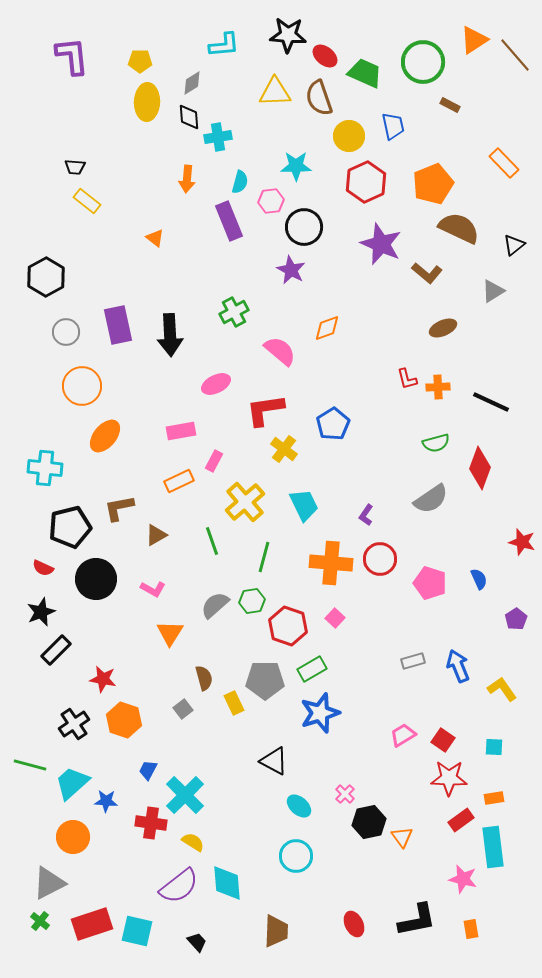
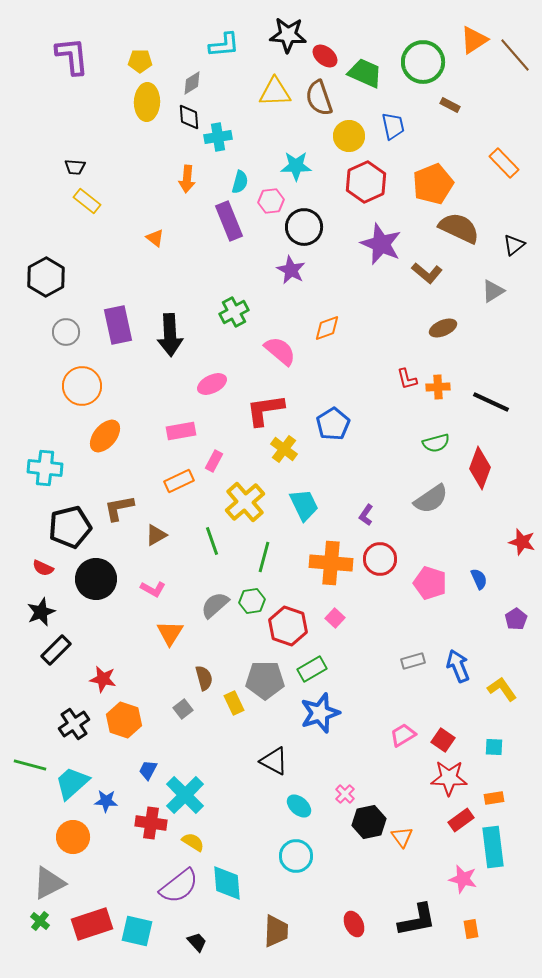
pink ellipse at (216, 384): moved 4 px left
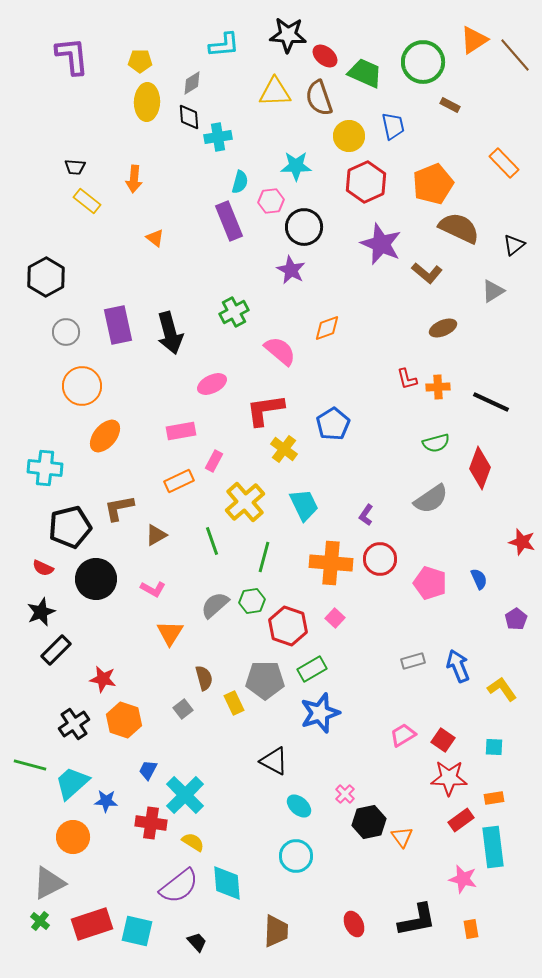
orange arrow at (187, 179): moved 53 px left
black arrow at (170, 335): moved 2 px up; rotated 12 degrees counterclockwise
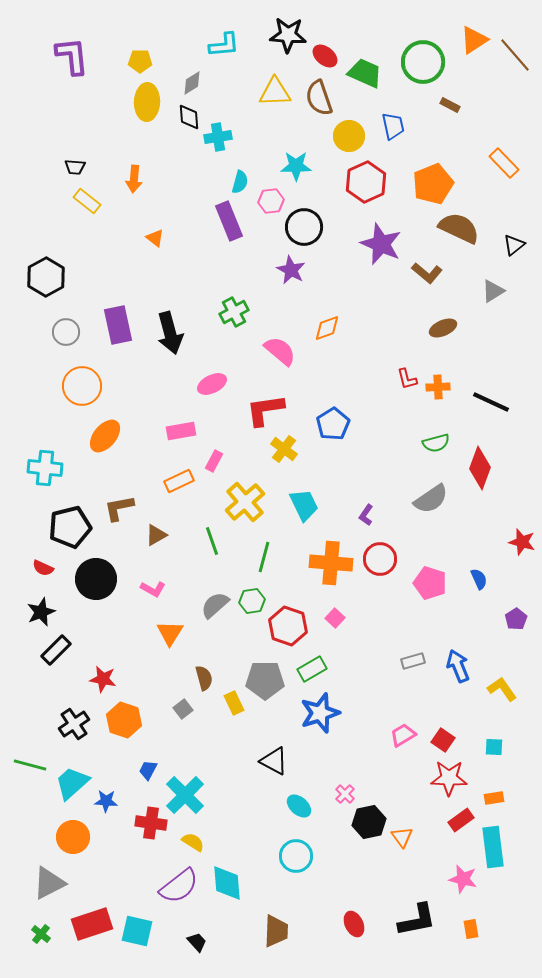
green cross at (40, 921): moved 1 px right, 13 px down
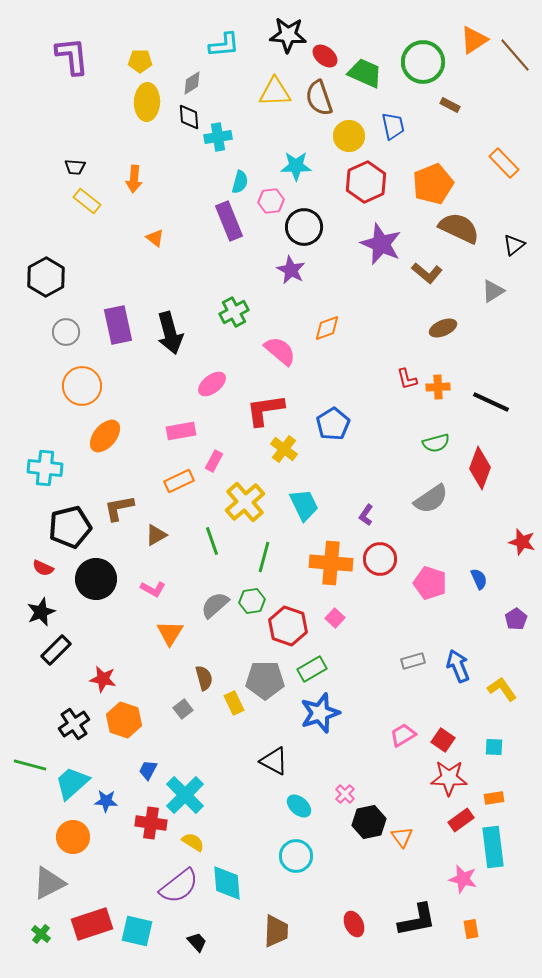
pink ellipse at (212, 384): rotated 12 degrees counterclockwise
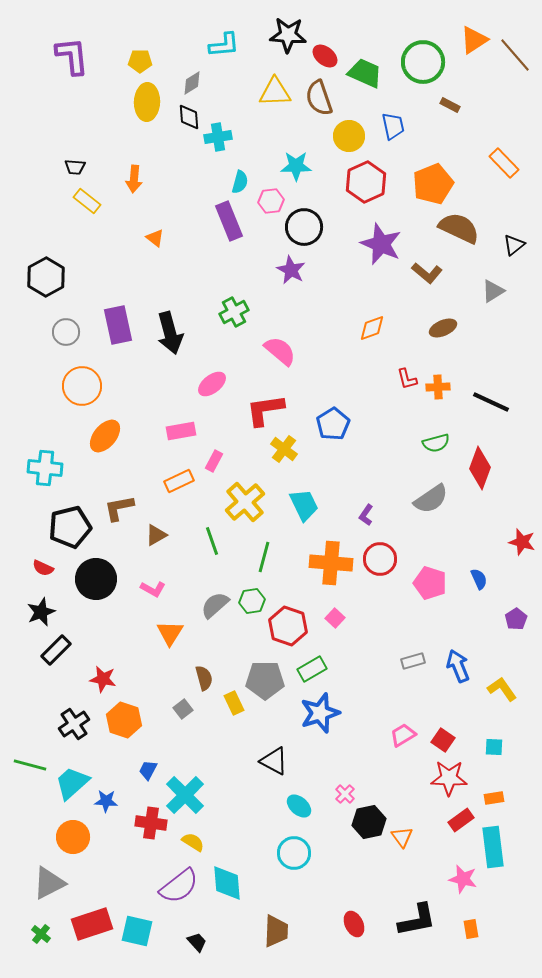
orange diamond at (327, 328): moved 45 px right
cyan circle at (296, 856): moved 2 px left, 3 px up
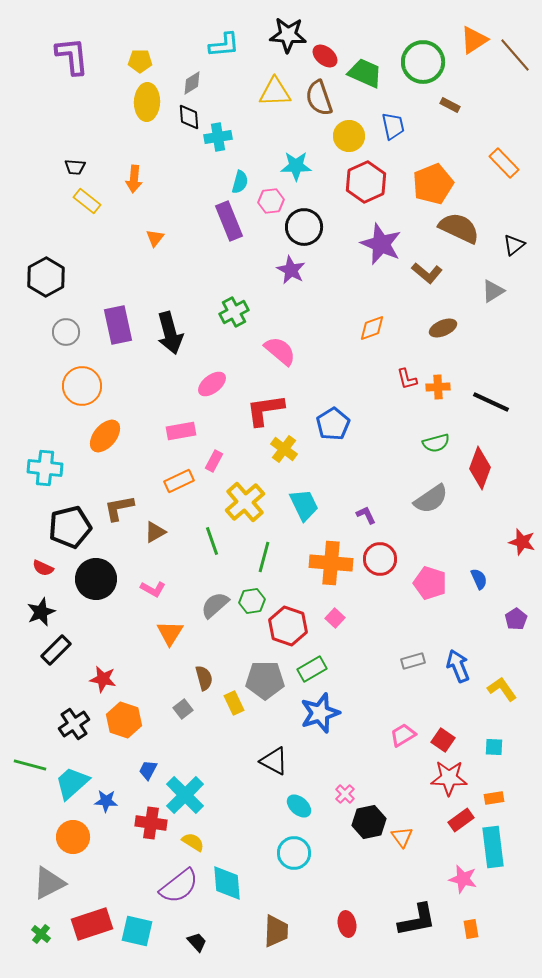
orange triangle at (155, 238): rotated 30 degrees clockwise
purple L-shape at (366, 515): rotated 120 degrees clockwise
brown triangle at (156, 535): moved 1 px left, 3 px up
red ellipse at (354, 924): moved 7 px left; rotated 15 degrees clockwise
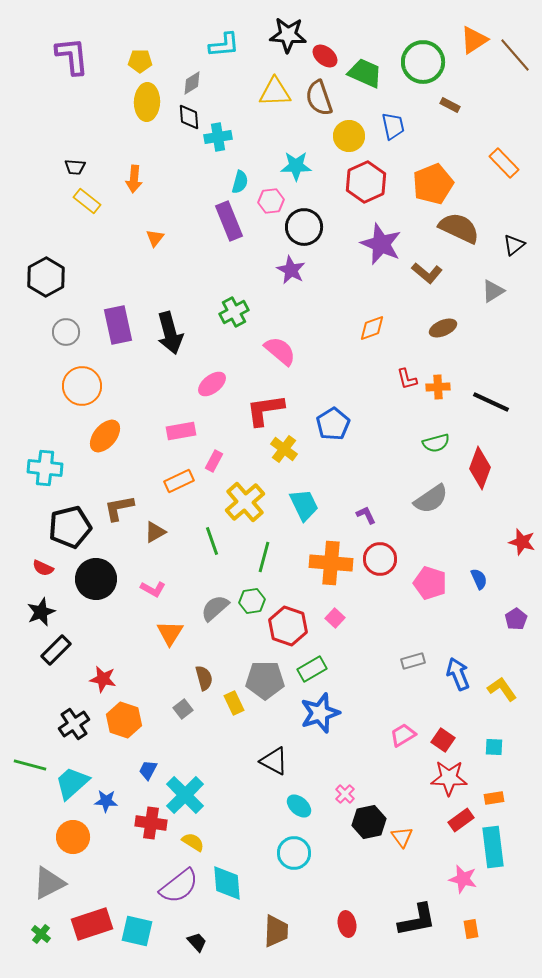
gray semicircle at (215, 605): moved 3 px down
blue arrow at (458, 666): moved 8 px down
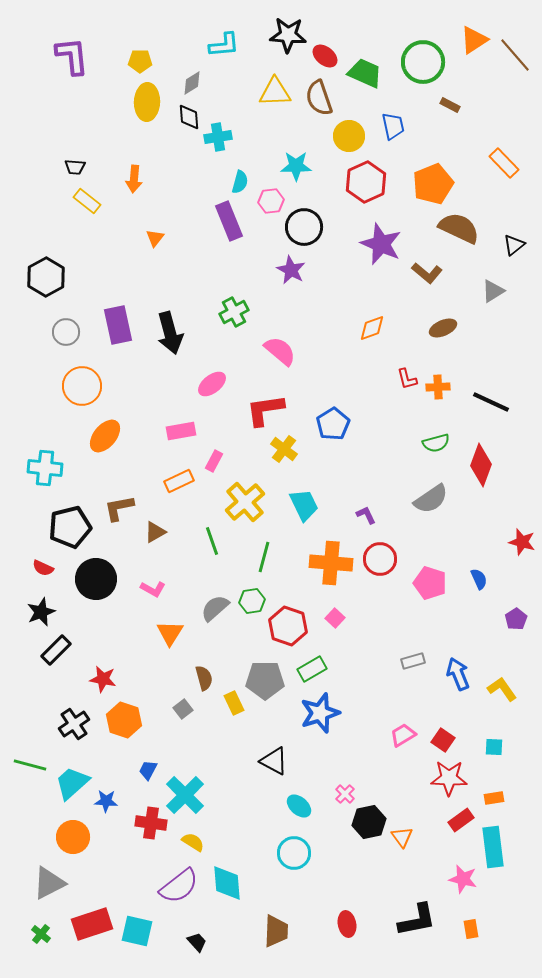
red diamond at (480, 468): moved 1 px right, 3 px up
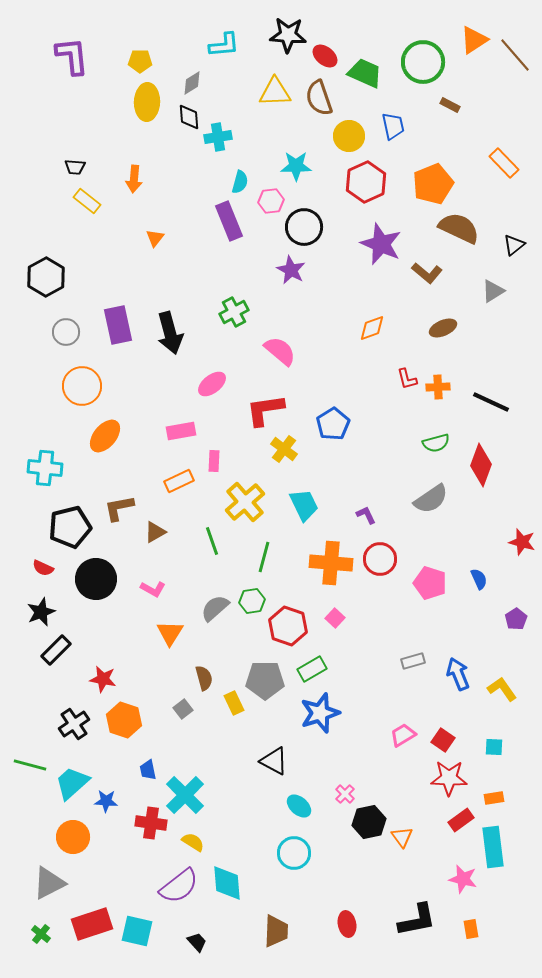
pink rectangle at (214, 461): rotated 25 degrees counterclockwise
blue trapezoid at (148, 770): rotated 40 degrees counterclockwise
